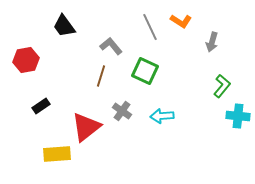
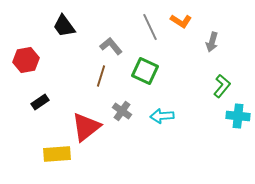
black rectangle: moved 1 px left, 4 px up
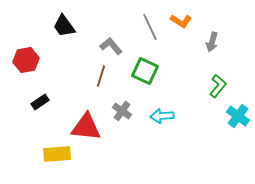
green L-shape: moved 4 px left
cyan cross: rotated 30 degrees clockwise
red triangle: rotated 44 degrees clockwise
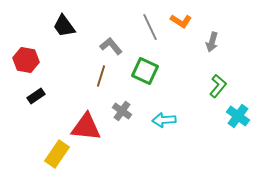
red hexagon: rotated 20 degrees clockwise
black rectangle: moved 4 px left, 6 px up
cyan arrow: moved 2 px right, 4 px down
yellow rectangle: rotated 52 degrees counterclockwise
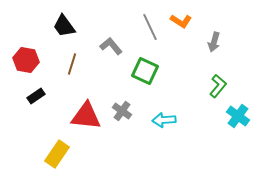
gray arrow: moved 2 px right
brown line: moved 29 px left, 12 px up
red triangle: moved 11 px up
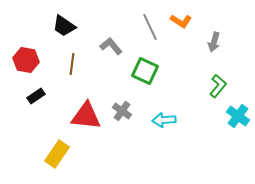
black trapezoid: rotated 20 degrees counterclockwise
brown line: rotated 10 degrees counterclockwise
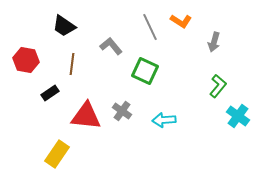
black rectangle: moved 14 px right, 3 px up
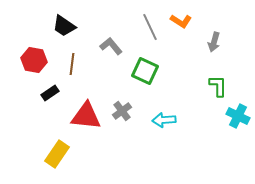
red hexagon: moved 8 px right
green L-shape: rotated 40 degrees counterclockwise
gray cross: rotated 18 degrees clockwise
cyan cross: rotated 10 degrees counterclockwise
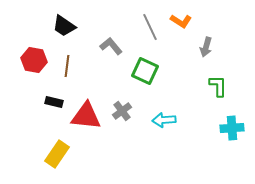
gray arrow: moved 8 px left, 5 px down
brown line: moved 5 px left, 2 px down
black rectangle: moved 4 px right, 9 px down; rotated 48 degrees clockwise
cyan cross: moved 6 px left, 12 px down; rotated 30 degrees counterclockwise
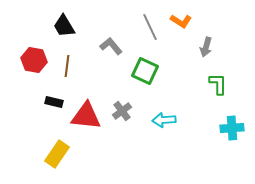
black trapezoid: rotated 25 degrees clockwise
green L-shape: moved 2 px up
